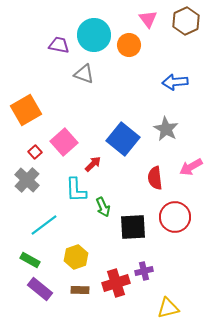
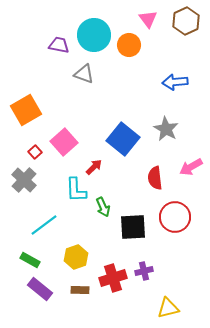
red arrow: moved 1 px right, 3 px down
gray cross: moved 3 px left
red cross: moved 3 px left, 5 px up
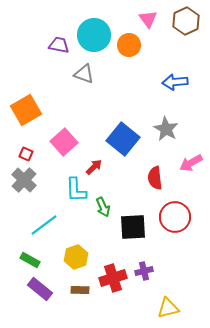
red square: moved 9 px left, 2 px down; rotated 24 degrees counterclockwise
pink arrow: moved 4 px up
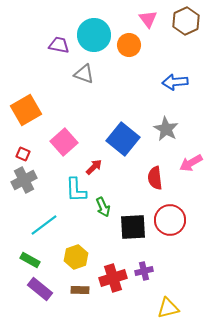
red square: moved 3 px left
gray cross: rotated 20 degrees clockwise
red circle: moved 5 px left, 3 px down
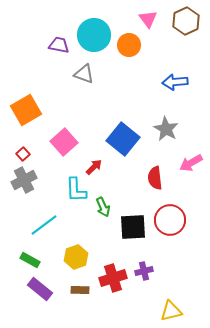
red square: rotated 24 degrees clockwise
yellow triangle: moved 3 px right, 3 px down
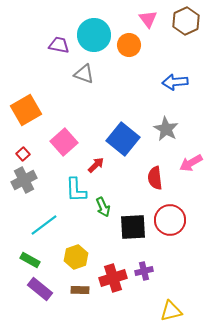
red arrow: moved 2 px right, 2 px up
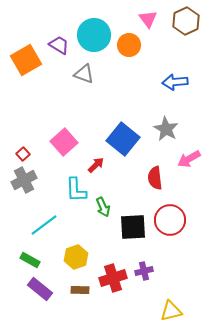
purple trapezoid: rotated 20 degrees clockwise
orange square: moved 50 px up
pink arrow: moved 2 px left, 4 px up
